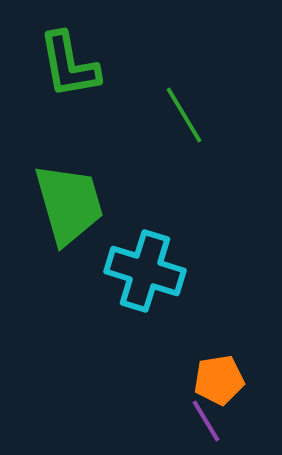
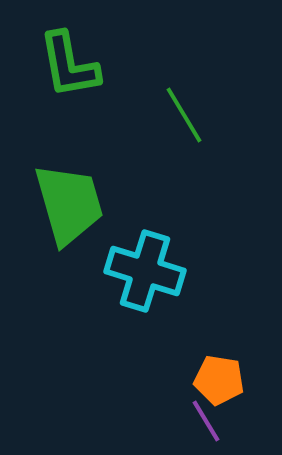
orange pentagon: rotated 18 degrees clockwise
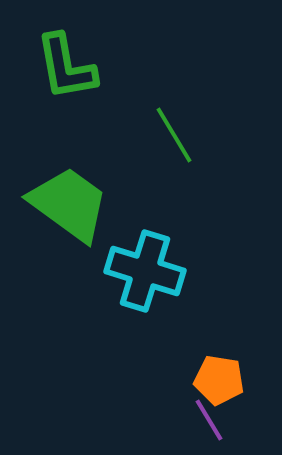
green L-shape: moved 3 px left, 2 px down
green line: moved 10 px left, 20 px down
green trapezoid: rotated 38 degrees counterclockwise
purple line: moved 3 px right, 1 px up
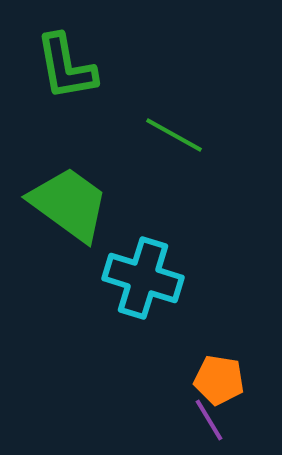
green line: rotated 30 degrees counterclockwise
cyan cross: moved 2 px left, 7 px down
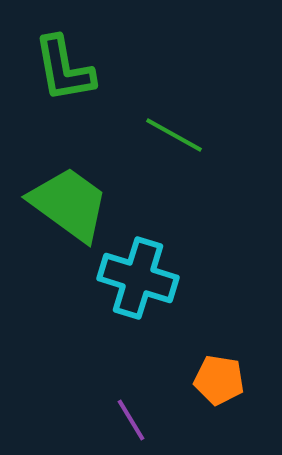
green L-shape: moved 2 px left, 2 px down
cyan cross: moved 5 px left
purple line: moved 78 px left
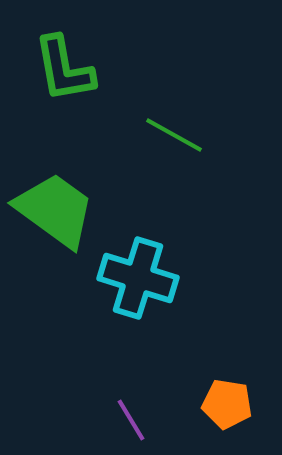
green trapezoid: moved 14 px left, 6 px down
orange pentagon: moved 8 px right, 24 px down
